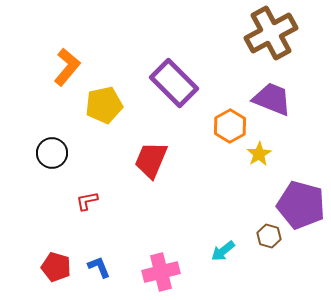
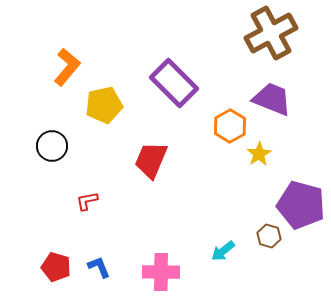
black circle: moved 7 px up
pink cross: rotated 15 degrees clockwise
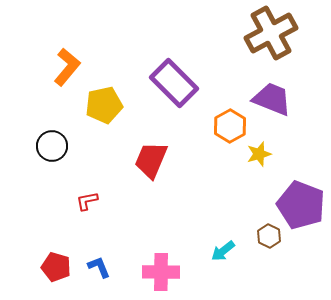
yellow star: rotated 15 degrees clockwise
purple pentagon: rotated 6 degrees clockwise
brown hexagon: rotated 10 degrees clockwise
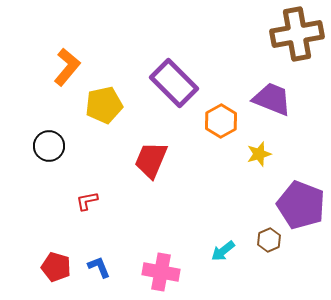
brown cross: moved 26 px right, 1 px down; rotated 18 degrees clockwise
orange hexagon: moved 9 px left, 5 px up
black circle: moved 3 px left
brown hexagon: moved 4 px down; rotated 10 degrees clockwise
pink cross: rotated 9 degrees clockwise
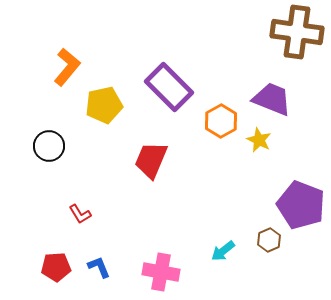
brown cross: moved 2 px up; rotated 18 degrees clockwise
purple rectangle: moved 5 px left, 4 px down
yellow star: moved 14 px up; rotated 30 degrees counterclockwise
red L-shape: moved 7 px left, 13 px down; rotated 110 degrees counterclockwise
red pentagon: rotated 20 degrees counterclockwise
